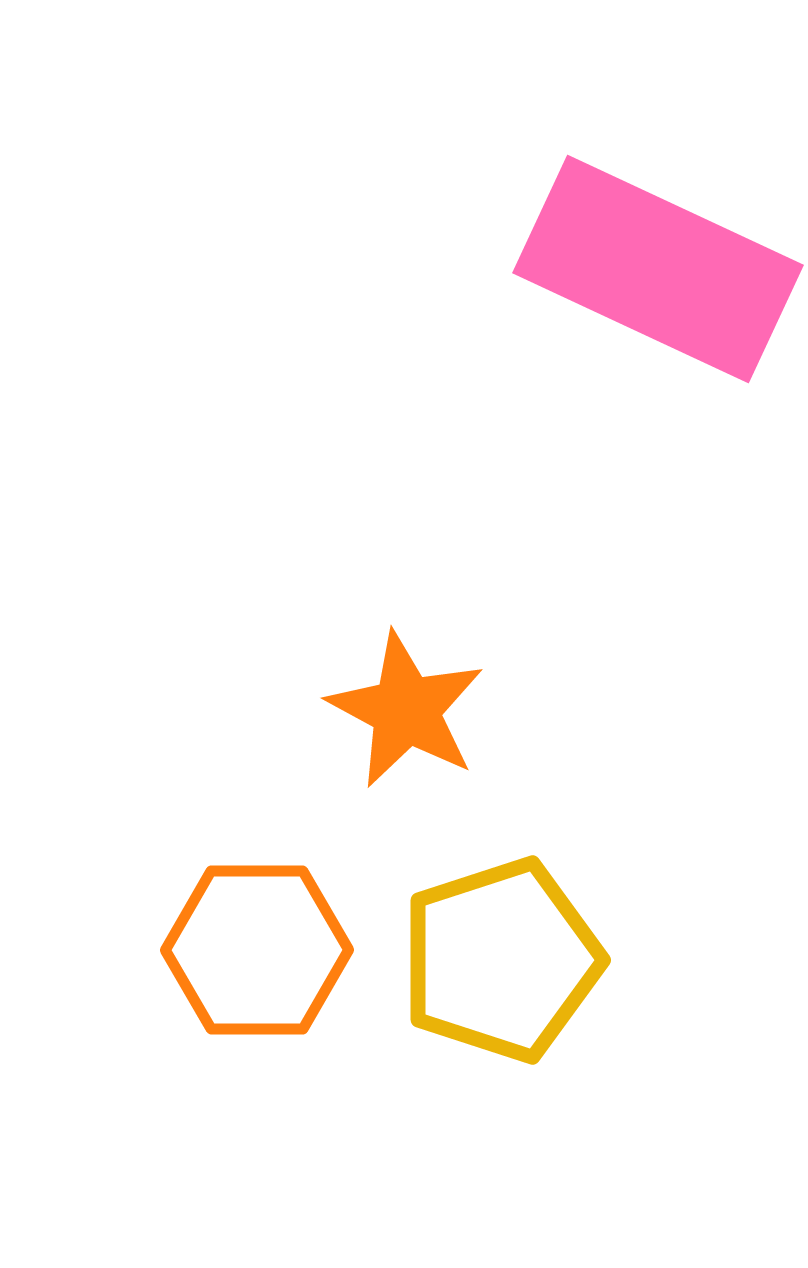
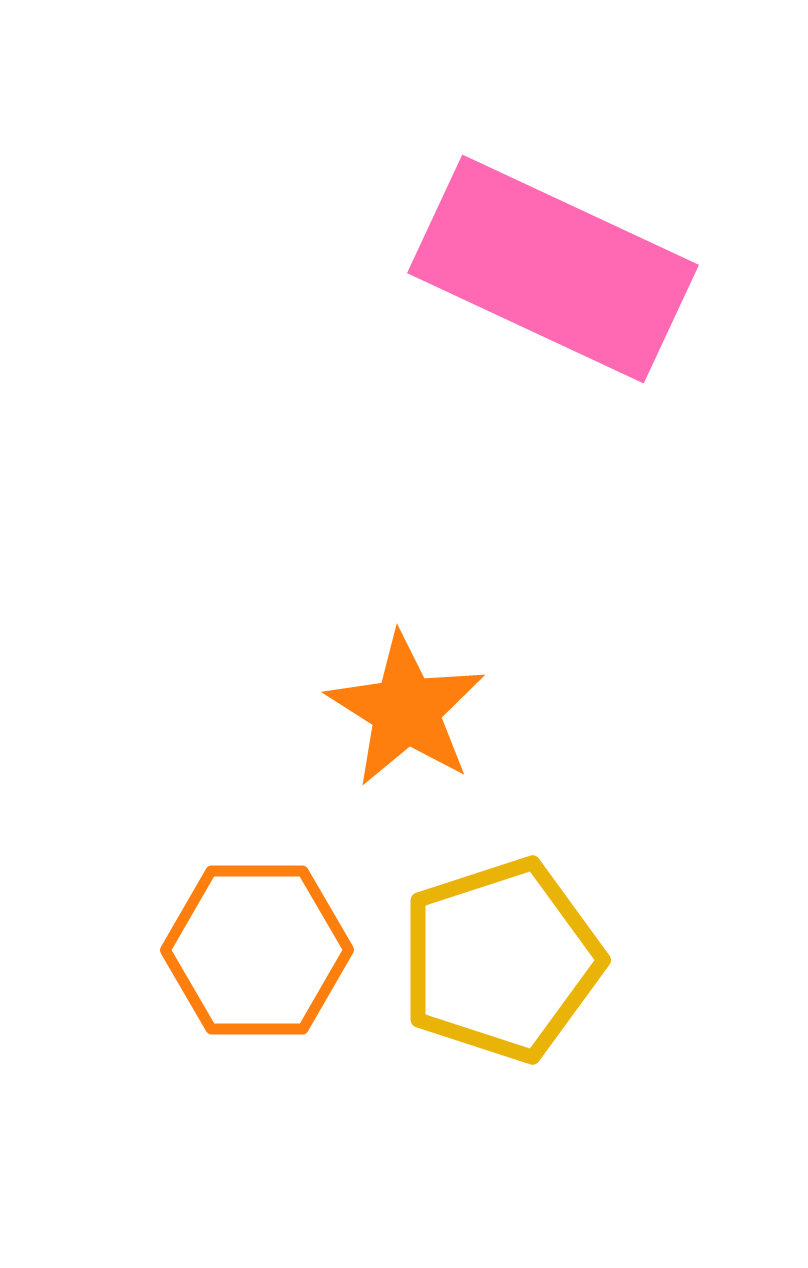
pink rectangle: moved 105 px left
orange star: rotated 4 degrees clockwise
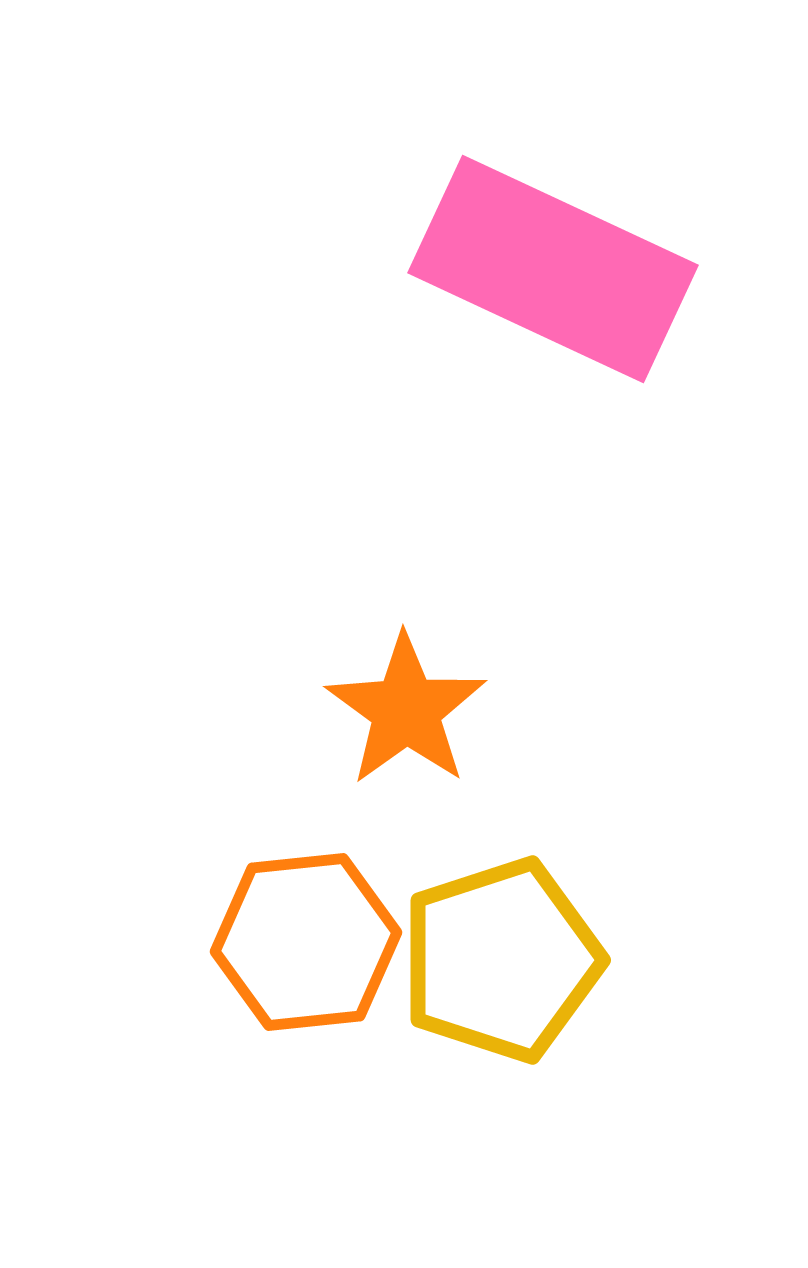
orange star: rotated 4 degrees clockwise
orange hexagon: moved 49 px right, 8 px up; rotated 6 degrees counterclockwise
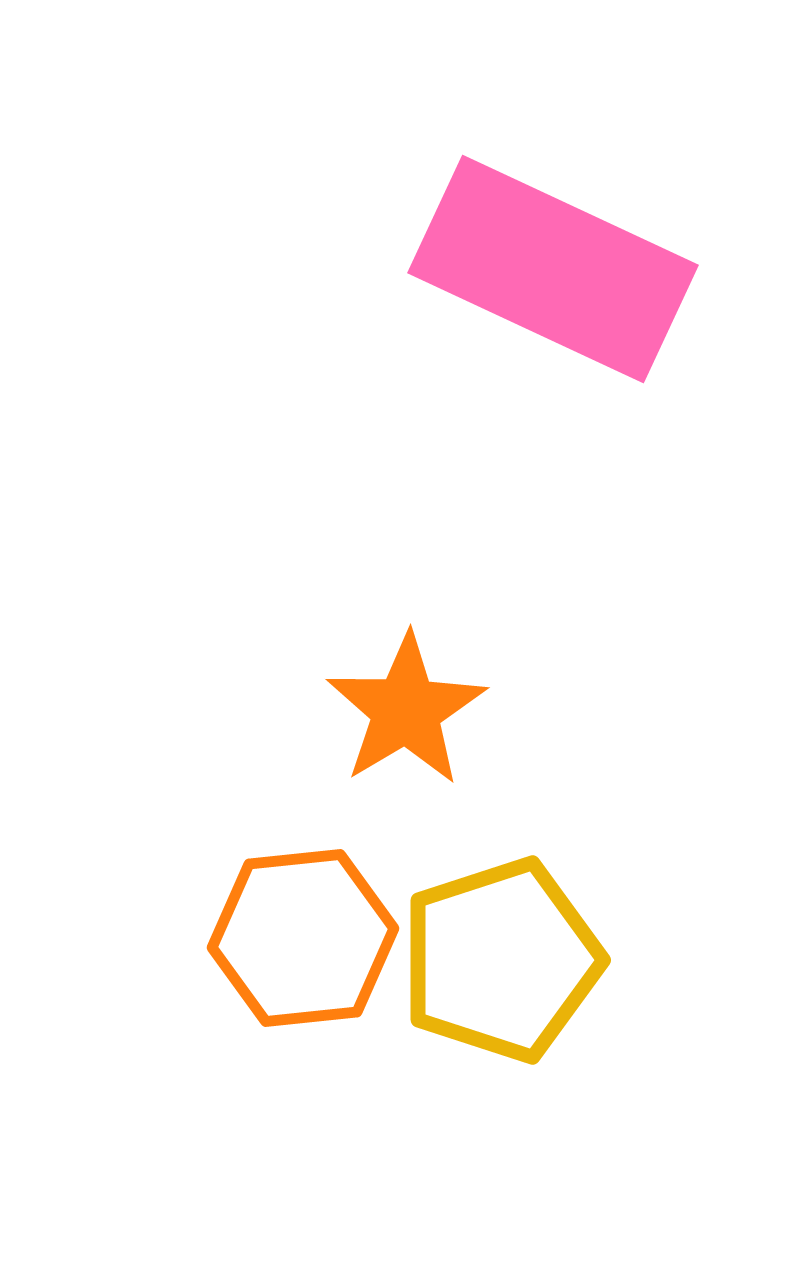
orange star: rotated 5 degrees clockwise
orange hexagon: moved 3 px left, 4 px up
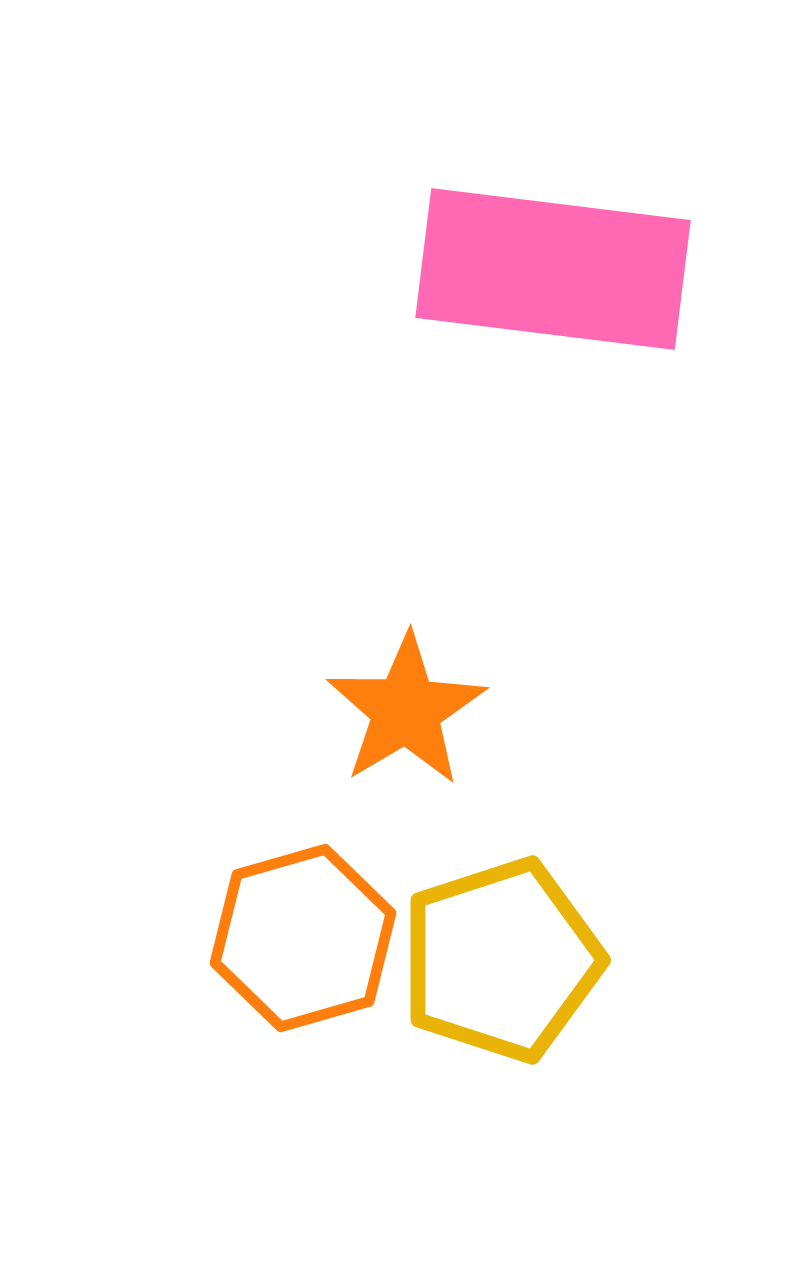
pink rectangle: rotated 18 degrees counterclockwise
orange hexagon: rotated 10 degrees counterclockwise
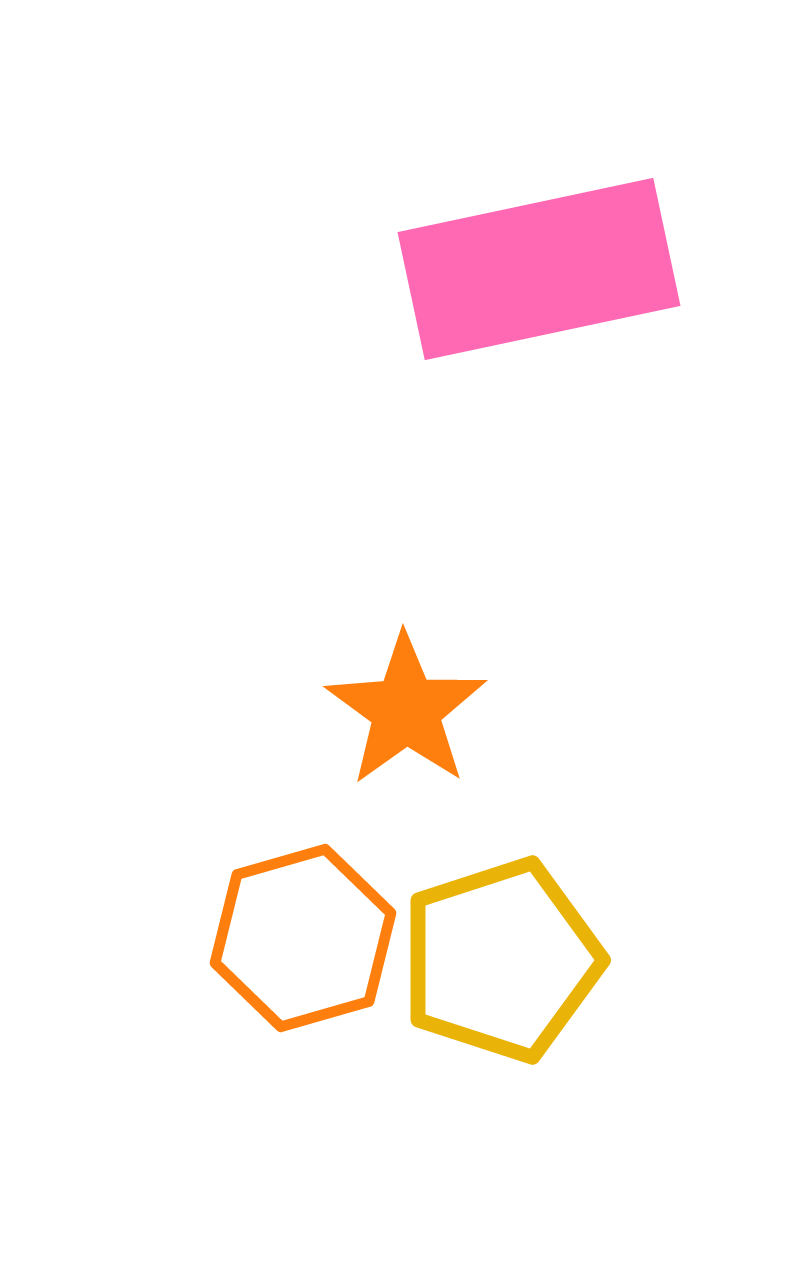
pink rectangle: moved 14 px left; rotated 19 degrees counterclockwise
orange star: rotated 5 degrees counterclockwise
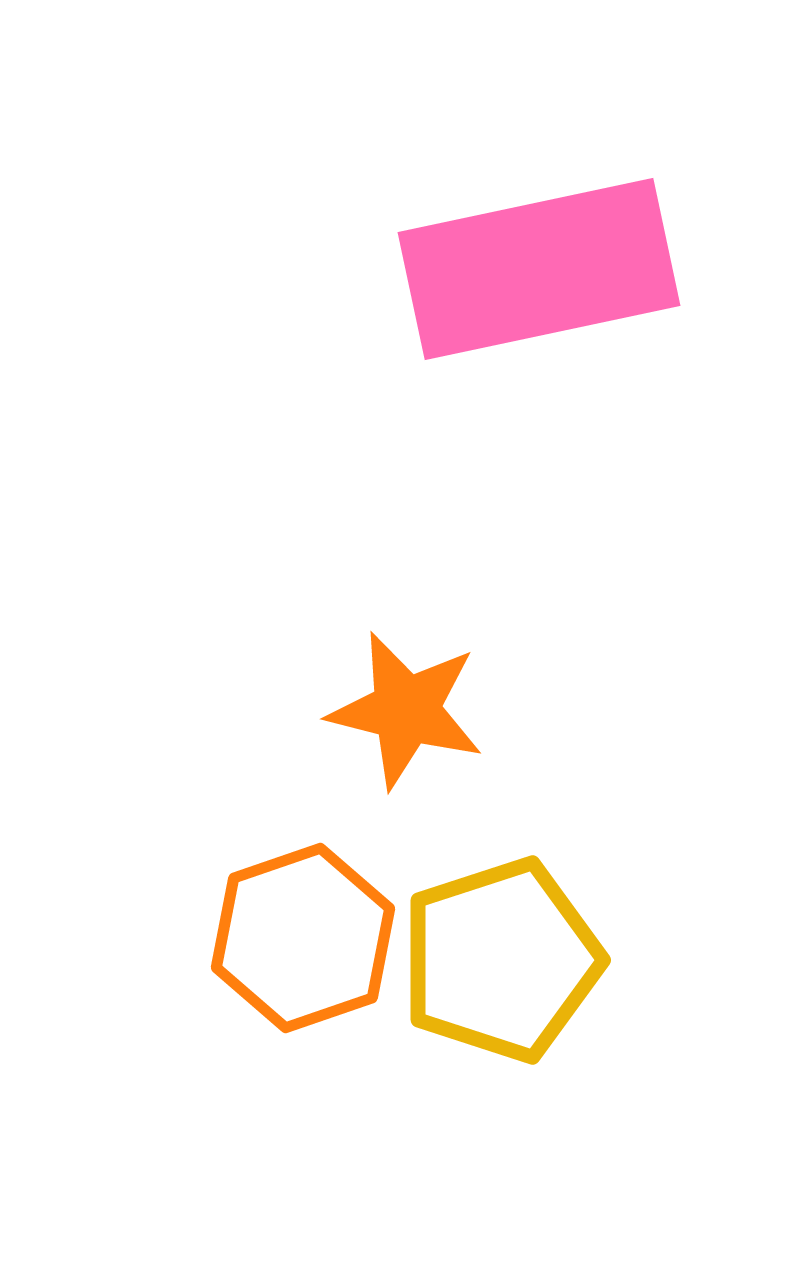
orange star: rotated 22 degrees counterclockwise
orange hexagon: rotated 3 degrees counterclockwise
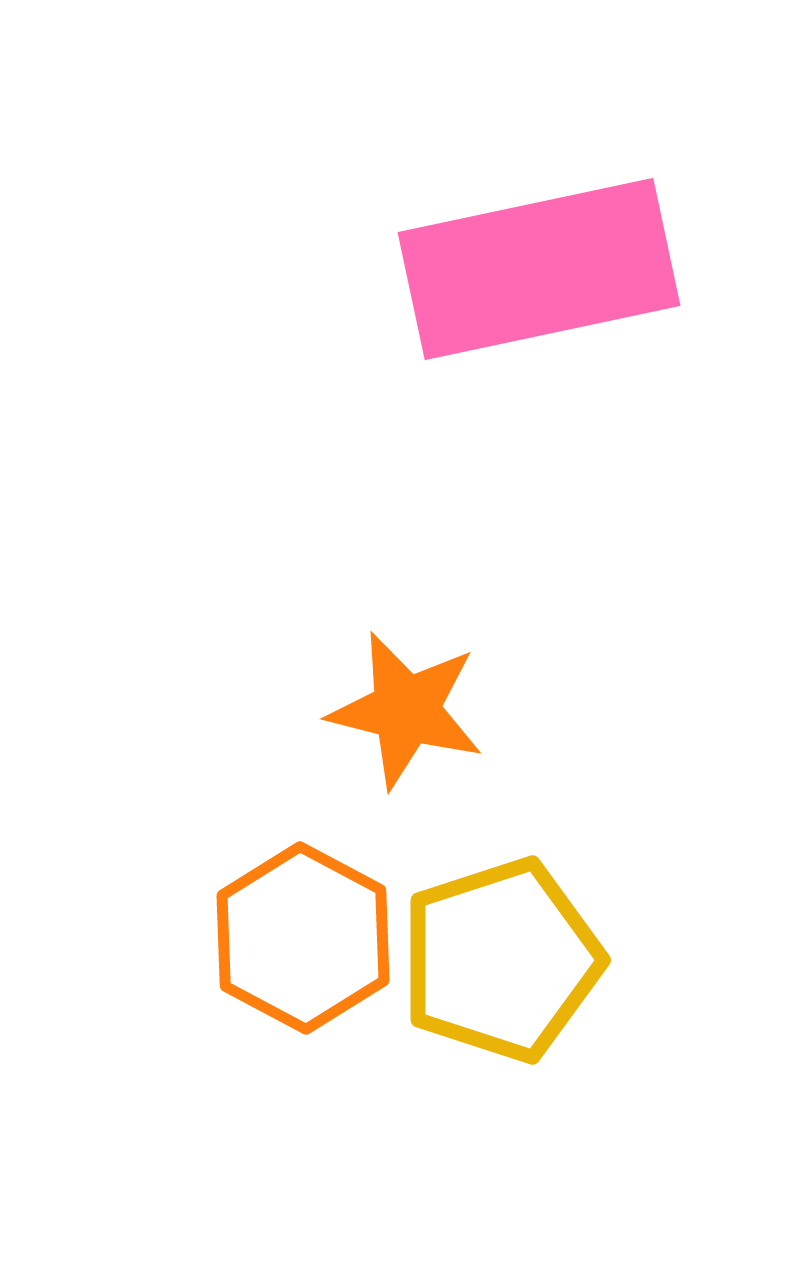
orange hexagon: rotated 13 degrees counterclockwise
